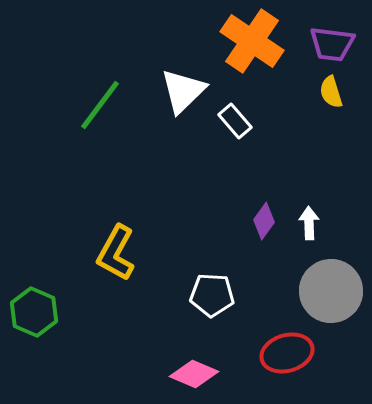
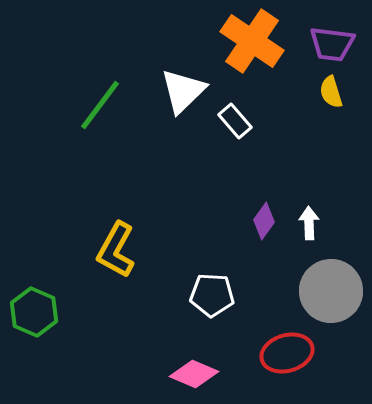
yellow L-shape: moved 3 px up
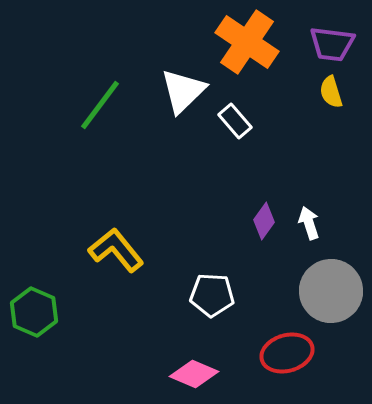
orange cross: moved 5 px left, 1 px down
white arrow: rotated 16 degrees counterclockwise
yellow L-shape: rotated 112 degrees clockwise
